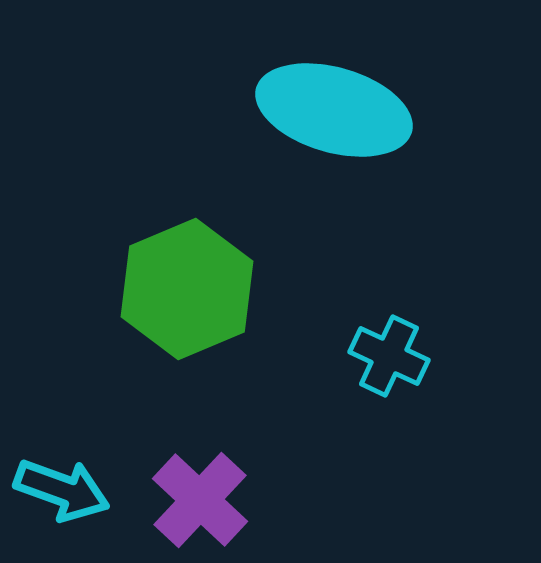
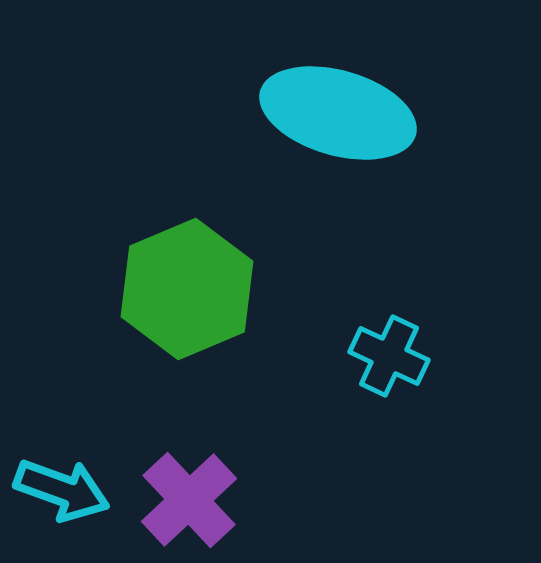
cyan ellipse: moved 4 px right, 3 px down
purple cross: moved 11 px left; rotated 4 degrees clockwise
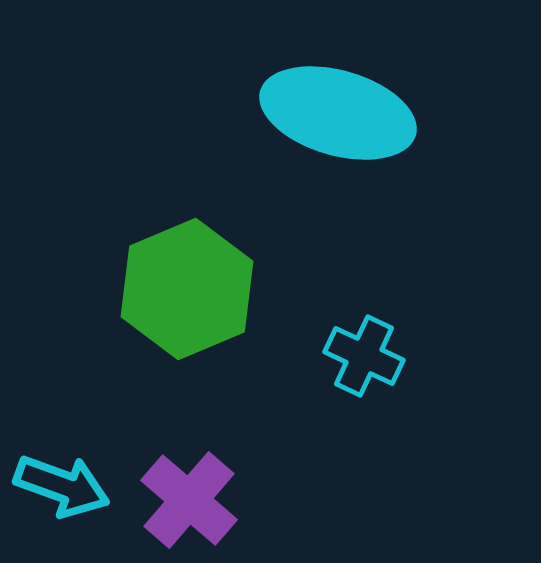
cyan cross: moved 25 px left
cyan arrow: moved 4 px up
purple cross: rotated 6 degrees counterclockwise
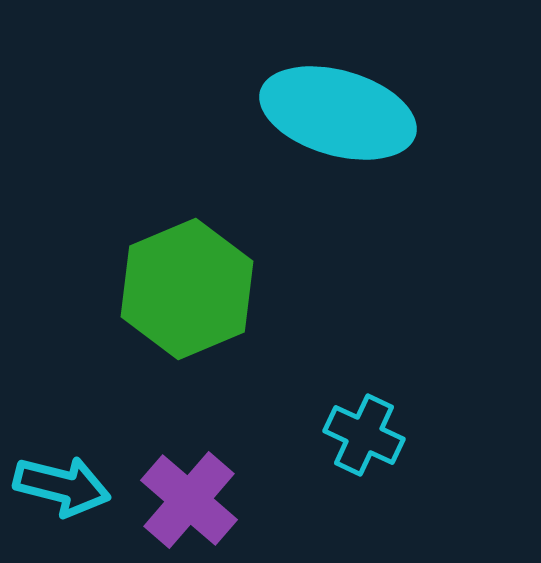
cyan cross: moved 79 px down
cyan arrow: rotated 6 degrees counterclockwise
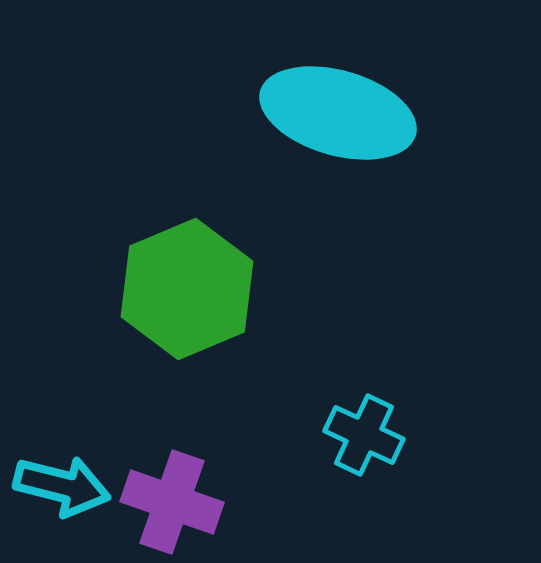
purple cross: moved 17 px left, 2 px down; rotated 22 degrees counterclockwise
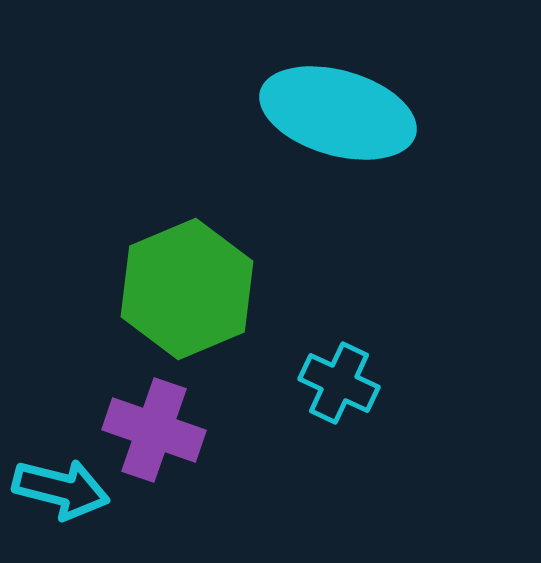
cyan cross: moved 25 px left, 52 px up
cyan arrow: moved 1 px left, 3 px down
purple cross: moved 18 px left, 72 px up
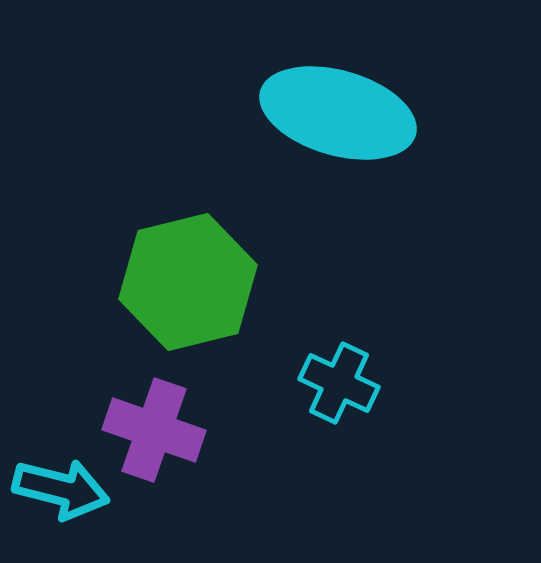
green hexagon: moved 1 px right, 7 px up; rotated 9 degrees clockwise
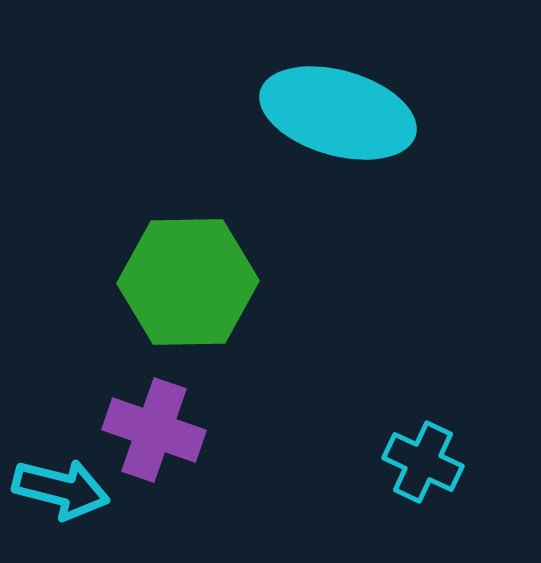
green hexagon: rotated 13 degrees clockwise
cyan cross: moved 84 px right, 79 px down
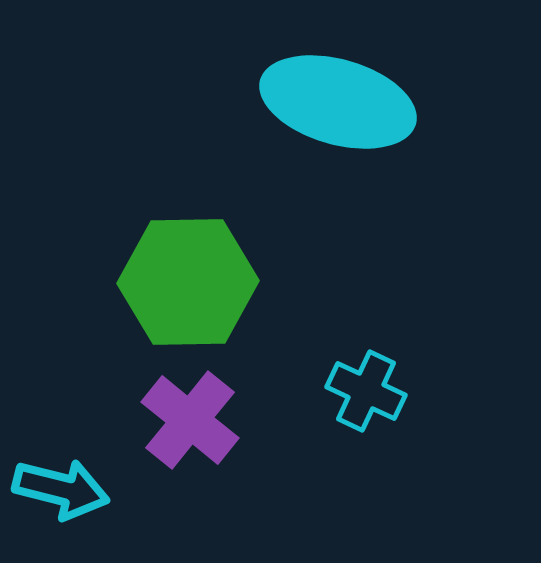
cyan ellipse: moved 11 px up
purple cross: moved 36 px right, 10 px up; rotated 20 degrees clockwise
cyan cross: moved 57 px left, 71 px up
